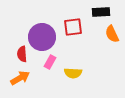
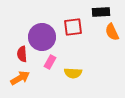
orange semicircle: moved 2 px up
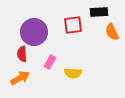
black rectangle: moved 2 px left
red square: moved 2 px up
purple circle: moved 8 px left, 5 px up
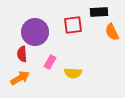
purple circle: moved 1 px right
